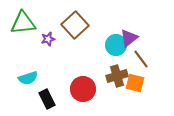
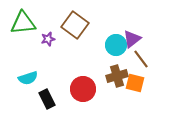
brown square: rotated 12 degrees counterclockwise
purple triangle: moved 3 px right, 1 px down
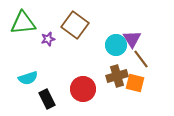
purple triangle: rotated 24 degrees counterclockwise
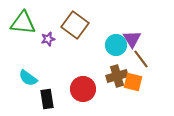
green triangle: rotated 12 degrees clockwise
cyan semicircle: rotated 54 degrees clockwise
orange square: moved 2 px left, 1 px up
black rectangle: rotated 18 degrees clockwise
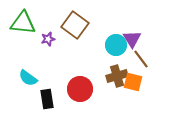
red circle: moved 3 px left
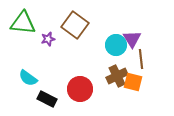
brown line: rotated 30 degrees clockwise
brown cross: rotated 10 degrees counterclockwise
black rectangle: rotated 54 degrees counterclockwise
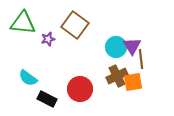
purple triangle: moved 7 px down
cyan circle: moved 2 px down
orange square: rotated 24 degrees counterclockwise
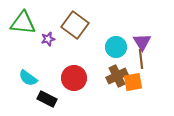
purple triangle: moved 10 px right, 4 px up
red circle: moved 6 px left, 11 px up
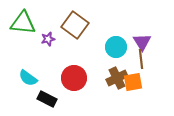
brown cross: moved 2 px down
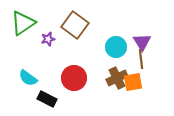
green triangle: rotated 40 degrees counterclockwise
